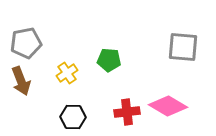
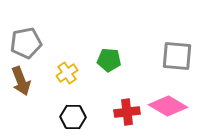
gray square: moved 6 px left, 9 px down
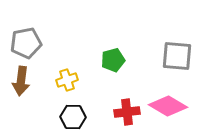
green pentagon: moved 4 px right; rotated 20 degrees counterclockwise
yellow cross: moved 7 px down; rotated 15 degrees clockwise
brown arrow: rotated 28 degrees clockwise
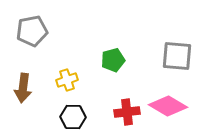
gray pentagon: moved 6 px right, 12 px up
brown arrow: moved 2 px right, 7 px down
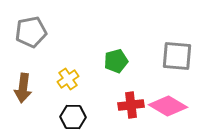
gray pentagon: moved 1 px left, 1 px down
green pentagon: moved 3 px right, 1 px down
yellow cross: moved 1 px right, 1 px up; rotated 15 degrees counterclockwise
red cross: moved 4 px right, 7 px up
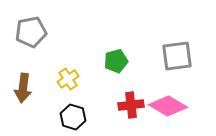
gray square: rotated 12 degrees counterclockwise
black hexagon: rotated 15 degrees clockwise
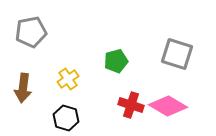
gray square: moved 2 px up; rotated 24 degrees clockwise
red cross: rotated 25 degrees clockwise
black hexagon: moved 7 px left, 1 px down
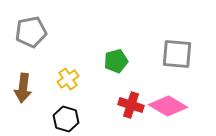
gray square: rotated 12 degrees counterclockwise
black hexagon: moved 1 px down
